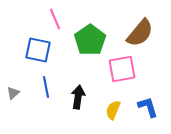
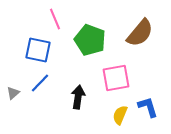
green pentagon: rotated 16 degrees counterclockwise
pink square: moved 6 px left, 9 px down
blue line: moved 6 px left, 4 px up; rotated 55 degrees clockwise
yellow semicircle: moved 7 px right, 5 px down
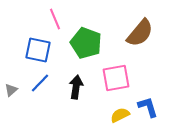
green pentagon: moved 4 px left, 3 px down
gray triangle: moved 2 px left, 3 px up
black arrow: moved 2 px left, 10 px up
yellow semicircle: rotated 42 degrees clockwise
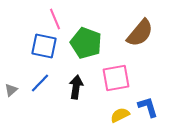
blue square: moved 6 px right, 4 px up
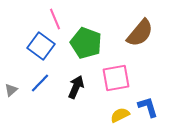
blue square: moved 3 px left; rotated 24 degrees clockwise
black arrow: rotated 15 degrees clockwise
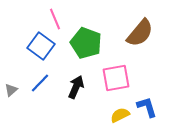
blue L-shape: moved 1 px left
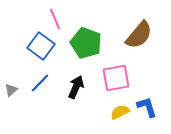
brown semicircle: moved 1 px left, 2 px down
yellow semicircle: moved 3 px up
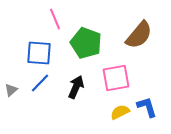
blue square: moved 2 px left, 7 px down; rotated 32 degrees counterclockwise
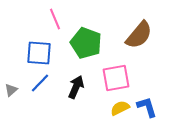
yellow semicircle: moved 4 px up
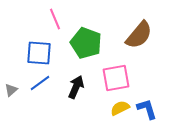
blue line: rotated 10 degrees clockwise
blue L-shape: moved 2 px down
